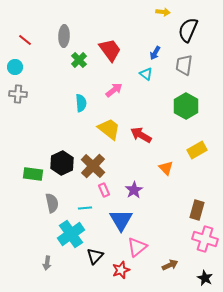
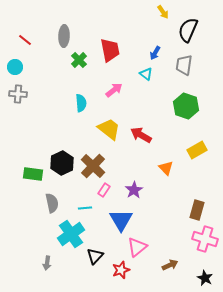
yellow arrow: rotated 48 degrees clockwise
red trapezoid: rotated 25 degrees clockwise
green hexagon: rotated 10 degrees counterclockwise
pink rectangle: rotated 56 degrees clockwise
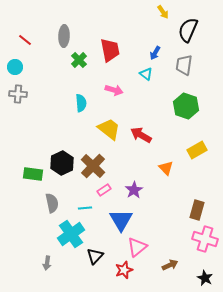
pink arrow: rotated 54 degrees clockwise
pink rectangle: rotated 24 degrees clockwise
red star: moved 3 px right
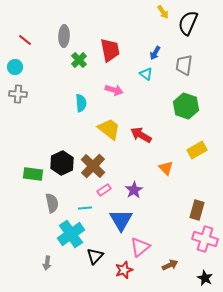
black semicircle: moved 7 px up
pink triangle: moved 3 px right
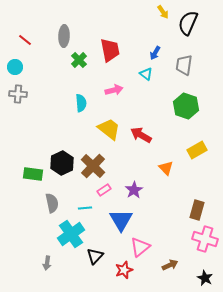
pink arrow: rotated 30 degrees counterclockwise
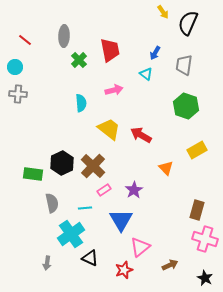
black triangle: moved 5 px left, 2 px down; rotated 48 degrees counterclockwise
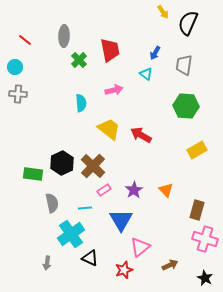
green hexagon: rotated 15 degrees counterclockwise
orange triangle: moved 22 px down
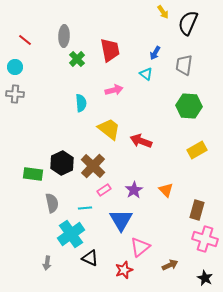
green cross: moved 2 px left, 1 px up
gray cross: moved 3 px left
green hexagon: moved 3 px right
red arrow: moved 6 px down; rotated 10 degrees counterclockwise
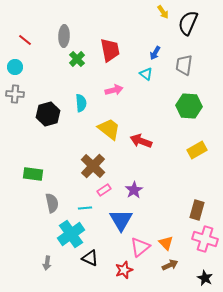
black hexagon: moved 14 px left, 49 px up; rotated 10 degrees clockwise
orange triangle: moved 53 px down
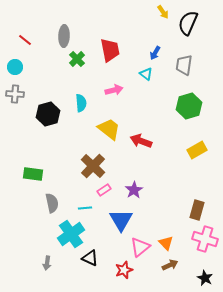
green hexagon: rotated 20 degrees counterclockwise
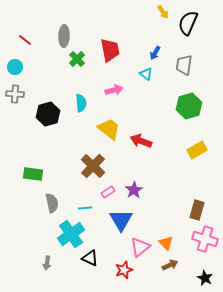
pink rectangle: moved 4 px right, 2 px down
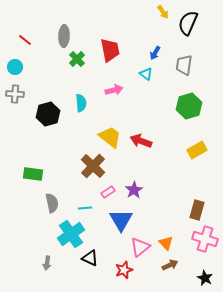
yellow trapezoid: moved 1 px right, 8 px down
